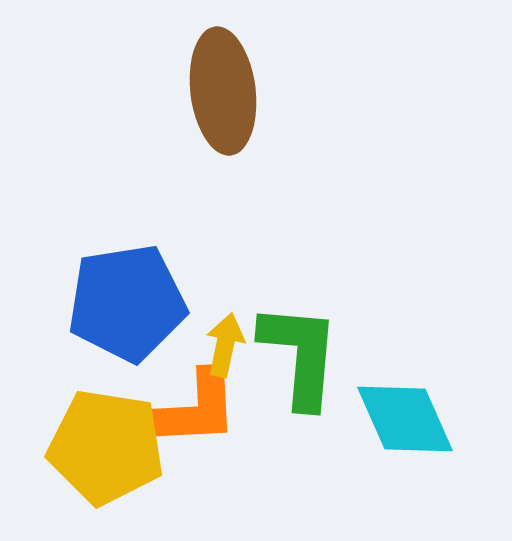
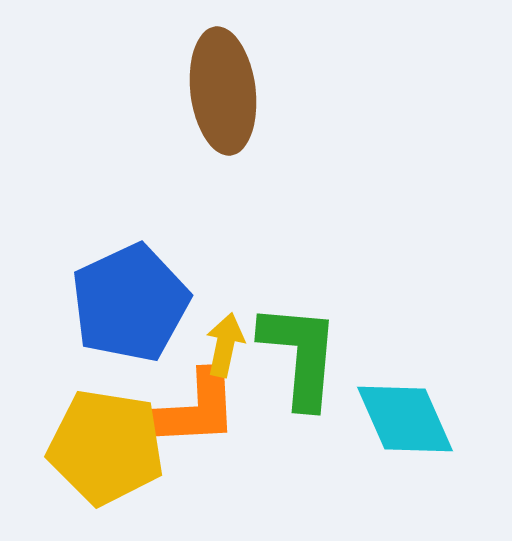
blue pentagon: moved 3 px right; rotated 16 degrees counterclockwise
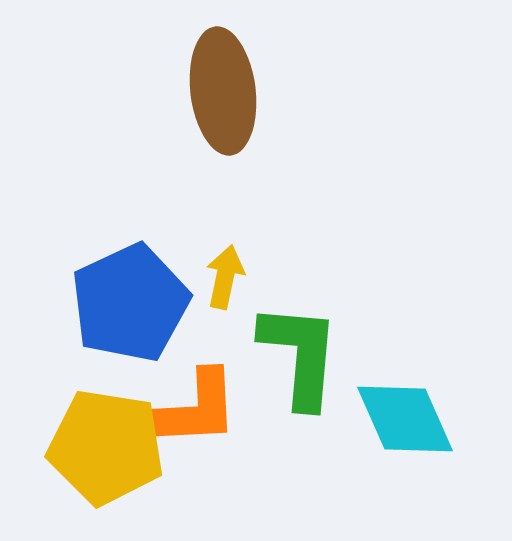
yellow arrow: moved 68 px up
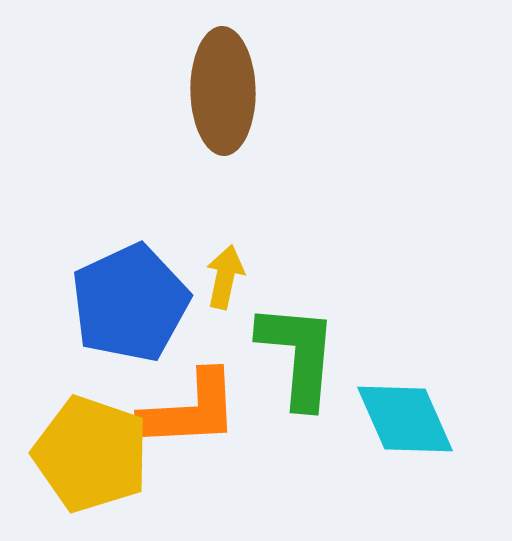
brown ellipse: rotated 6 degrees clockwise
green L-shape: moved 2 px left
yellow pentagon: moved 15 px left, 7 px down; rotated 10 degrees clockwise
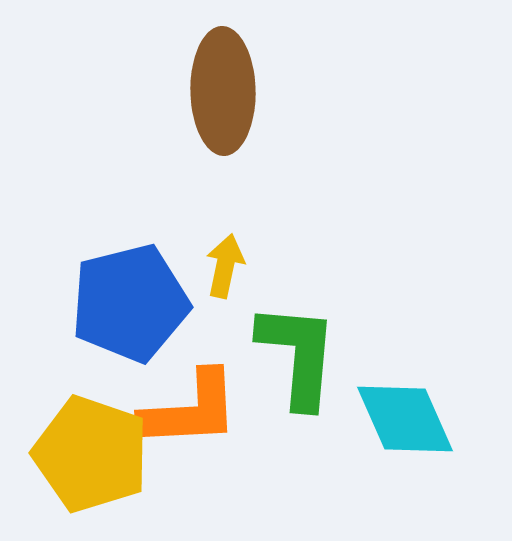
yellow arrow: moved 11 px up
blue pentagon: rotated 11 degrees clockwise
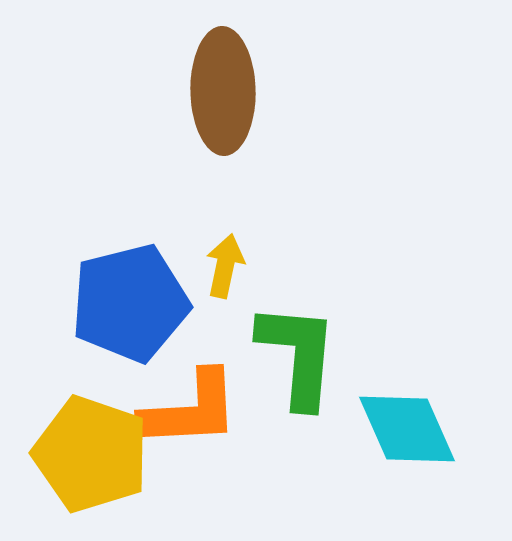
cyan diamond: moved 2 px right, 10 px down
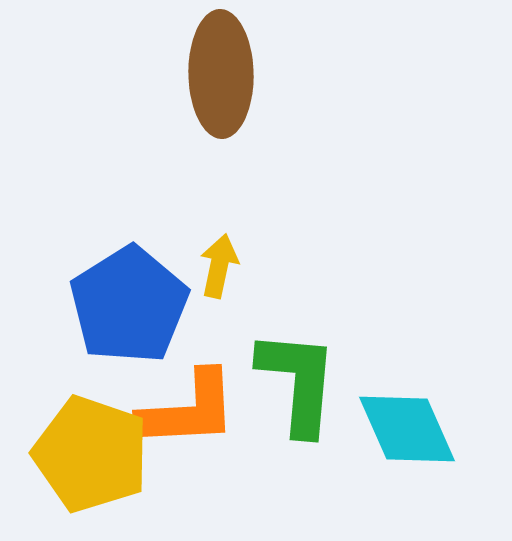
brown ellipse: moved 2 px left, 17 px up
yellow arrow: moved 6 px left
blue pentagon: moved 1 px left, 2 px down; rotated 18 degrees counterclockwise
green L-shape: moved 27 px down
orange L-shape: moved 2 px left
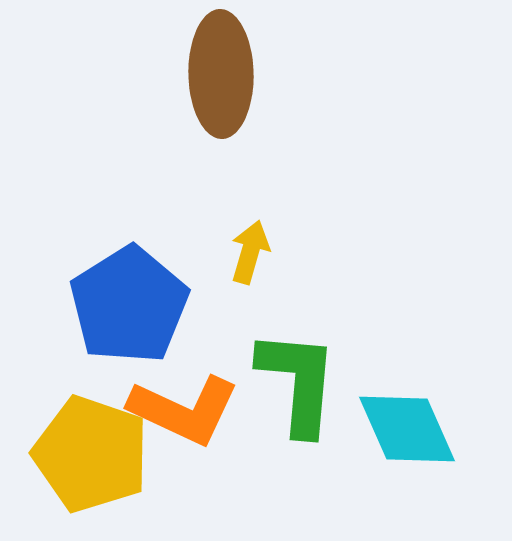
yellow arrow: moved 31 px right, 14 px up; rotated 4 degrees clockwise
orange L-shape: moved 4 px left; rotated 28 degrees clockwise
